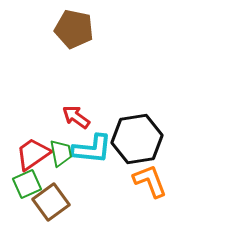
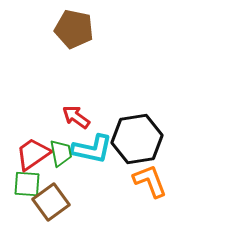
cyan L-shape: rotated 6 degrees clockwise
green square: rotated 28 degrees clockwise
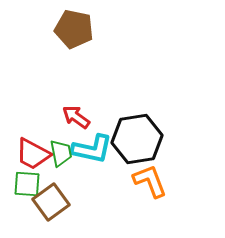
red trapezoid: rotated 117 degrees counterclockwise
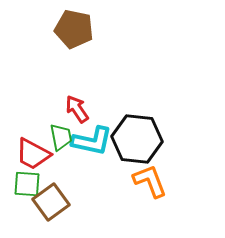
red arrow: moved 1 px right, 8 px up; rotated 20 degrees clockwise
black hexagon: rotated 15 degrees clockwise
cyan L-shape: moved 8 px up
green trapezoid: moved 16 px up
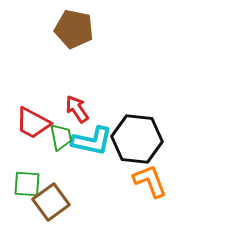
red trapezoid: moved 31 px up
